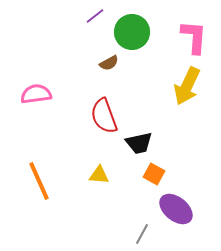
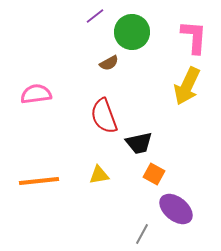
yellow triangle: rotated 15 degrees counterclockwise
orange line: rotated 72 degrees counterclockwise
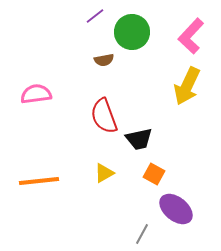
pink L-shape: moved 3 px left, 1 px up; rotated 141 degrees counterclockwise
brown semicircle: moved 5 px left, 3 px up; rotated 18 degrees clockwise
black trapezoid: moved 4 px up
yellow triangle: moved 5 px right, 2 px up; rotated 20 degrees counterclockwise
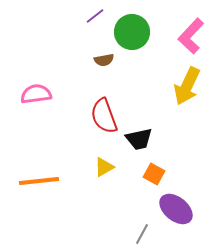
yellow triangle: moved 6 px up
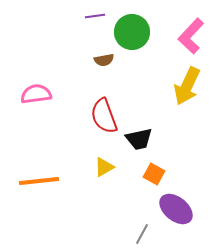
purple line: rotated 30 degrees clockwise
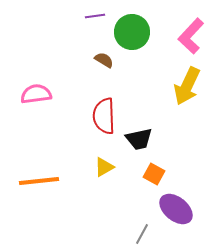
brown semicircle: rotated 138 degrees counterclockwise
red semicircle: rotated 18 degrees clockwise
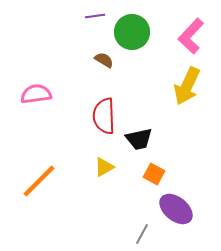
orange line: rotated 39 degrees counterclockwise
